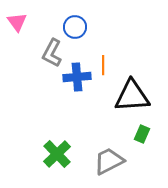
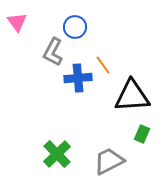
gray L-shape: moved 1 px right, 1 px up
orange line: rotated 36 degrees counterclockwise
blue cross: moved 1 px right, 1 px down
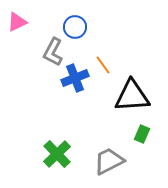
pink triangle: rotated 40 degrees clockwise
blue cross: moved 3 px left; rotated 16 degrees counterclockwise
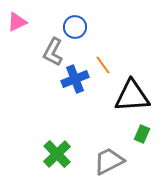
blue cross: moved 1 px down
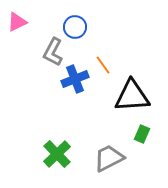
gray trapezoid: moved 3 px up
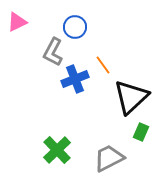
black triangle: moved 1 px left, 1 px down; rotated 39 degrees counterclockwise
green rectangle: moved 1 px left, 2 px up
green cross: moved 4 px up
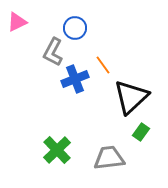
blue circle: moved 1 px down
green rectangle: rotated 12 degrees clockwise
gray trapezoid: rotated 20 degrees clockwise
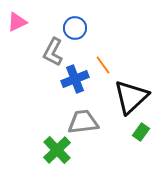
gray trapezoid: moved 26 px left, 36 px up
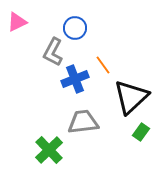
green cross: moved 8 px left
